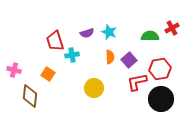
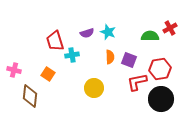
red cross: moved 2 px left
cyan star: moved 1 px left
purple square: rotated 28 degrees counterclockwise
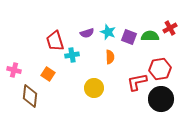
purple square: moved 23 px up
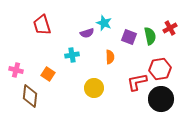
cyan star: moved 4 px left, 9 px up
green semicircle: rotated 78 degrees clockwise
red trapezoid: moved 13 px left, 16 px up
pink cross: moved 2 px right
